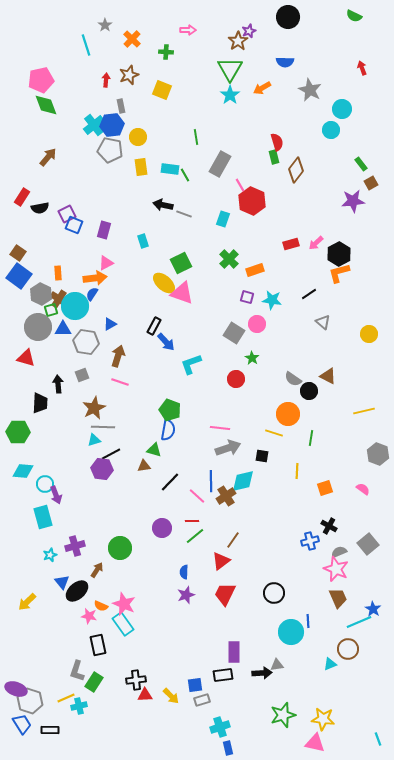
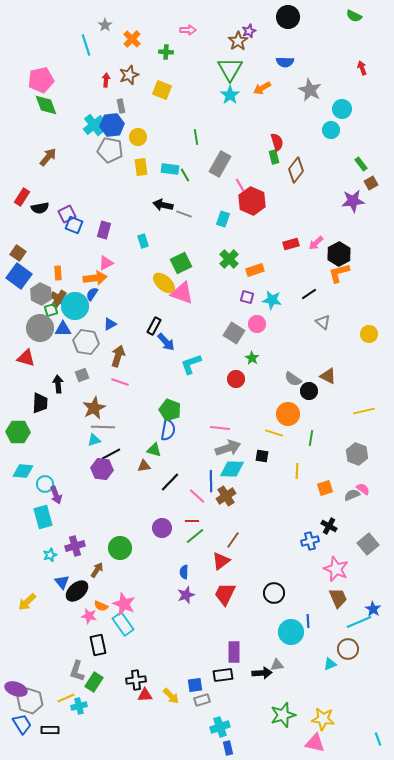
gray circle at (38, 327): moved 2 px right, 1 px down
gray hexagon at (378, 454): moved 21 px left
cyan diamond at (243, 481): moved 11 px left, 12 px up; rotated 15 degrees clockwise
gray semicircle at (339, 552): moved 13 px right, 57 px up
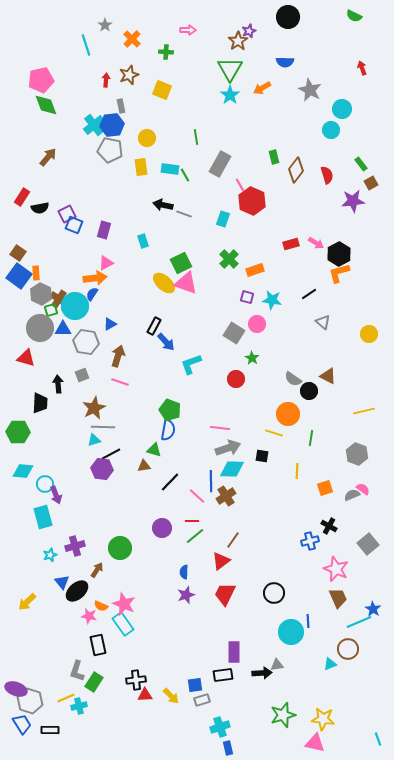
yellow circle at (138, 137): moved 9 px right, 1 px down
red semicircle at (277, 142): moved 50 px right, 33 px down
pink arrow at (316, 243): rotated 105 degrees counterclockwise
orange rectangle at (58, 273): moved 22 px left
pink triangle at (182, 293): moved 4 px right, 10 px up
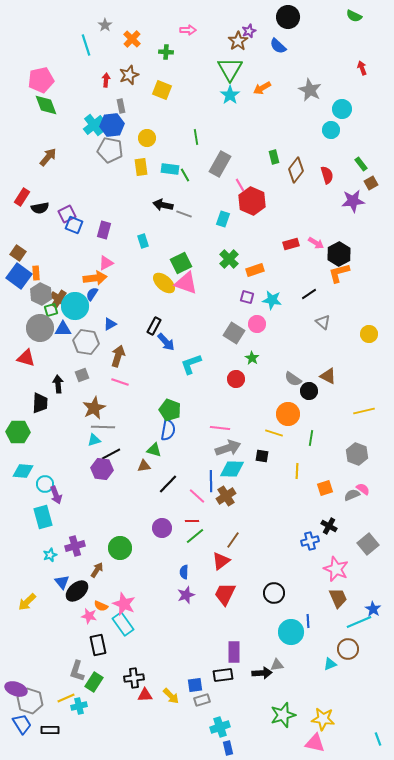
blue semicircle at (285, 62): moved 7 px left, 16 px up; rotated 42 degrees clockwise
black line at (170, 482): moved 2 px left, 2 px down
black cross at (136, 680): moved 2 px left, 2 px up
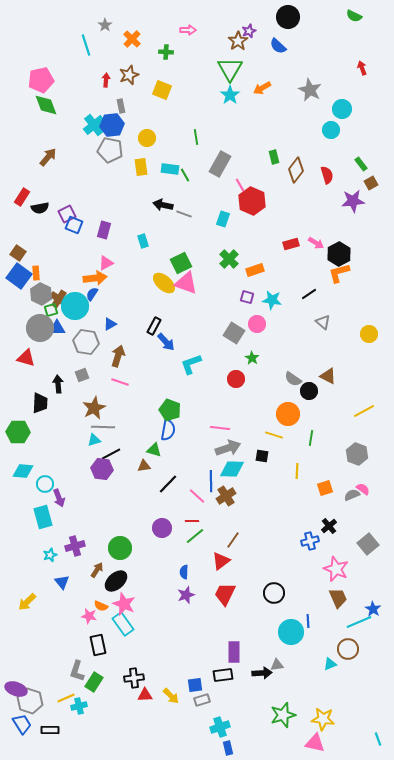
blue triangle at (63, 329): moved 6 px left, 1 px up
yellow line at (364, 411): rotated 15 degrees counterclockwise
yellow line at (274, 433): moved 2 px down
purple arrow at (56, 495): moved 3 px right, 3 px down
black cross at (329, 526): rotated 21 degrees clockwise
black ellipse at (77, 591): moved 39 px right, 10 px up
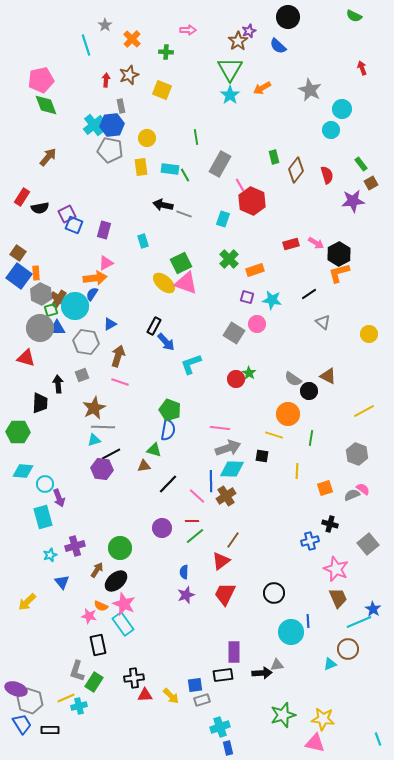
green star at (252, 358): moved 3 px left, 15 px down
black cross at (329, 526): moved 1 px right, 2 px up; rotated 35 degrees counterclockwise
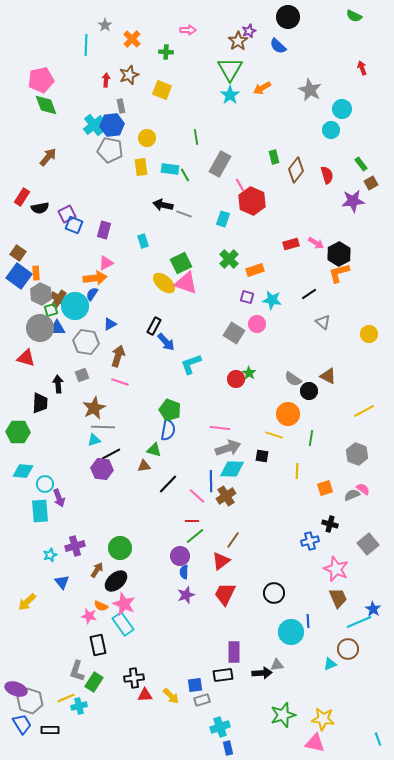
cyan line at (86, 45): rotated 20 degrees clockwise
cyan rectangle at (43, 517): moved 3 px left, 6 px up; rotated 10 degrees clockwise
purple circle at (162, 528): moved 18 px right, 28 px down
